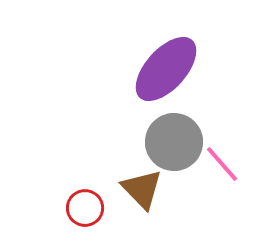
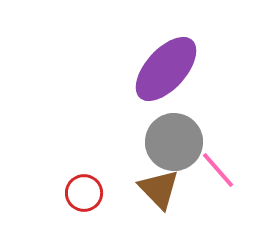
pink line: moved 4 px left, 6 px down
brown triangle: moved 17 px right
red circle: moved 1 px left, 15 px up
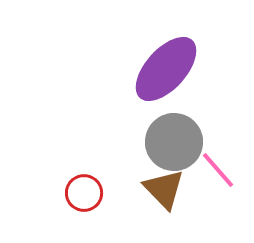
brown triangle: moved 5 px right
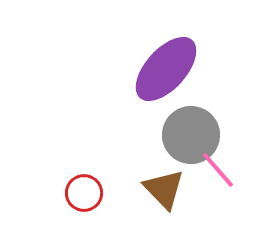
gray circle: moved 17 px right, 7 px up
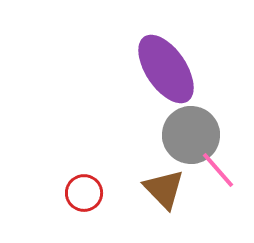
purple ellipse: rotated 76 degrees counterclockwise
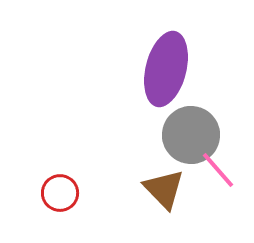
purple ellipse: rotated 48 degrees clockwise
red circle: moved 24 px left
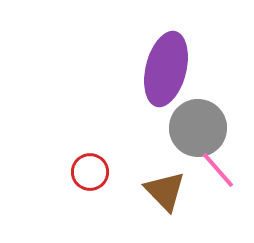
gray circle: moved 7 px right, 7 px up
brown triangle: moved 1 px right, 2 px down
red circle: moved 30 px right, 21 px up
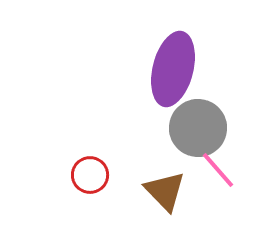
purple ellipse: moved 7 px right
red circle: moved 3 px down
